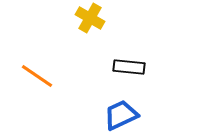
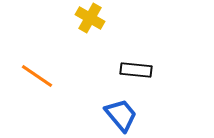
black rectangle: moved 7 px right, 3 px down
blue trapezoid: rotated 75 degrees clockwise
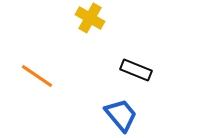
black rectangle: rotated 16 degrees clockwise
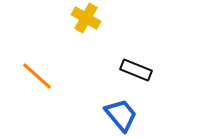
yellow cross: moved 4 px left
orange line: rotated 8 degrees clockwise
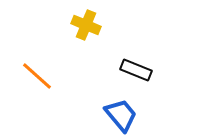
yellow cross: moved 7 px down; rotated 8 degrees counterclockwise
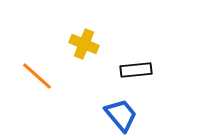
yellow cross: moved 2 px left, 19 px down
black rectangle: rotated 28 degrees counterclockwise
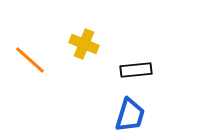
orange line: moved 7 px left, 16 px up
blue trapezoid: moved 9 px right; rotated 57 degrees clockwise
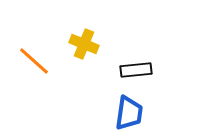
orange line: moved 4 px right, 1 px down
blue trapezoid: moved 1 px left, 2 px up; rotated 9 degrees counterclockwise
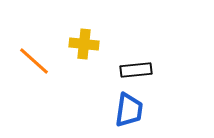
yellow cross: rotated 16 degrees counterclockwise
blue trapezoid: moved 3 px up
